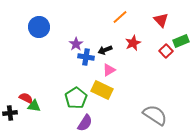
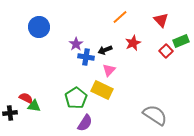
pink triangle: rotated 16 degrees counterclockwise
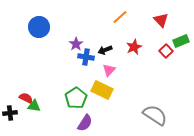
red star: moved 1 px right, 4 px down
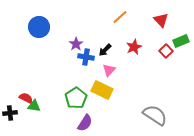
black arrow: rotated 24 degrees counterclockwise
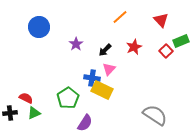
blue cross: moved 6 px right, 21 px down
pink triangle: moved 1 px up
green pentagon: moved 8 px left
green triangle: moved 7 px down; rotated 32 degrees counterclockwise
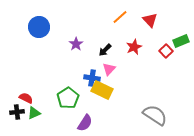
red triangle: moved 11 px left
black cross: moved 7 px right, 1 px up
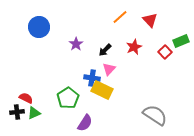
red square: moved 1 px left, 1 px down
